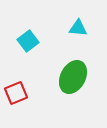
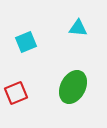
cyan square: moved 2 px left, 1 px down; rotated 15 degrees clockwise
green ellipse: moved 10 px down
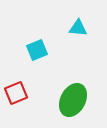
cyan square: moved 11 px right, 8 px down
green ellipse: moved 13 px down
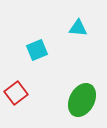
red square: rotated 15 degrees counterclockwise
green ellipse: moved 9 px right
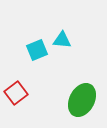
cyan triangle: moved 16 px left, 12 px down
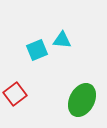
red square: moved 1 px left, 1 px down
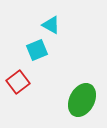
cyan triangle: moved 11 px left, 15 px up; rotated 24 degrees clockwise
red square: moved 3 px right, 12 px up
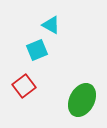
red square: moved 6 px right, 4 px down
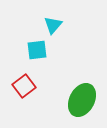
cyan triangle: moved 2 px right; rotated 42 degrees clockwise
cyan square: rotated 15 degrees clockwise
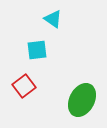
cyan triangle: moved 6 px up; rotated 36 degrees counterclockwise
